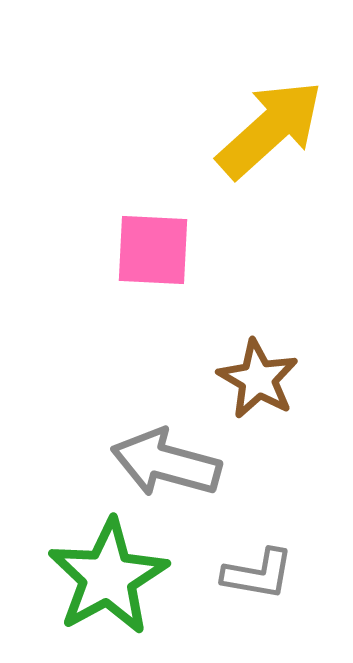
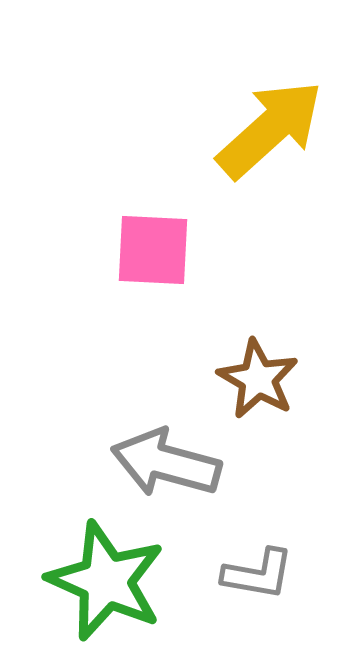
green star: moved 2 px left, 4 px down; rotated 19 degrees counterclockwise
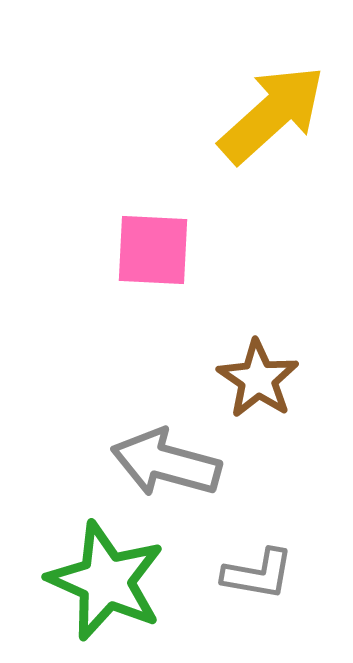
yellow arrow: moved 2 px right, 15 px up
brown star: rotated 4 degrees clockwise
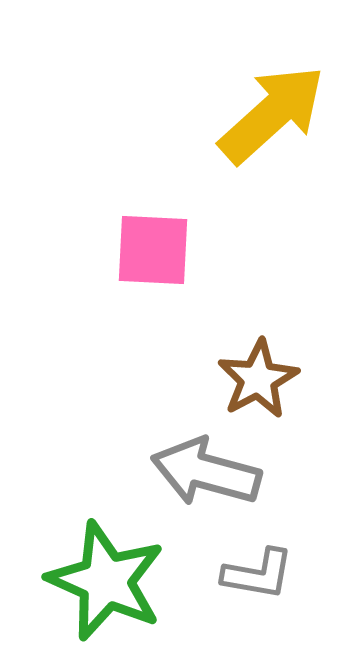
brown star: rotated 10 degrees clockwise
gray arrow: moved 40 px right, 9 px down
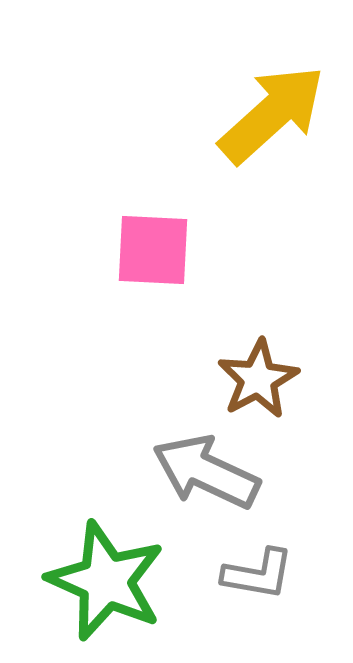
gray arrow: rotated 10 degrees clockwise
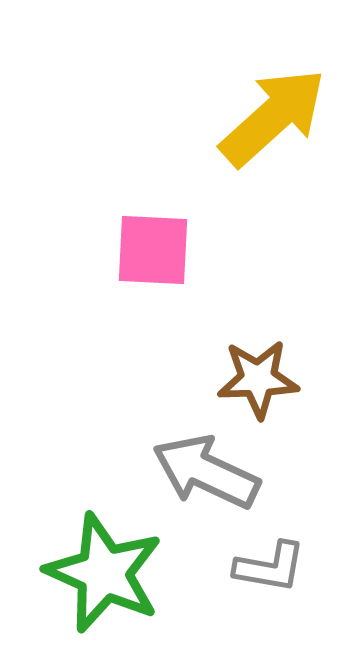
yellow arrow: moved 1 px right, 3 px down
brown star: rotated 26 degrees clockwise
gray L-shape: moved 12 px right, 7 px up
green star: moved 2 px left, 8 px up
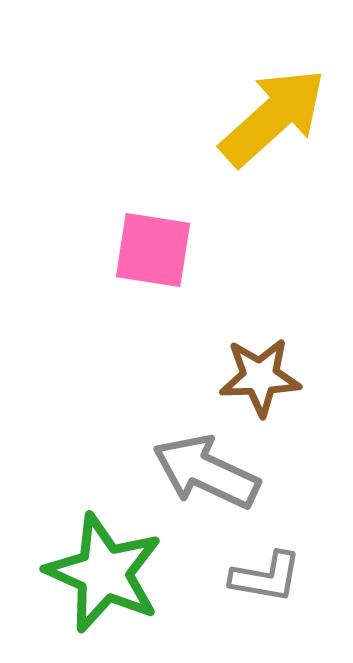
pink square: rotated 6 degrees clockwise
brown star: moved 2 px right, 2 px up
gray L-shape: moved 4 px left, 10 px down
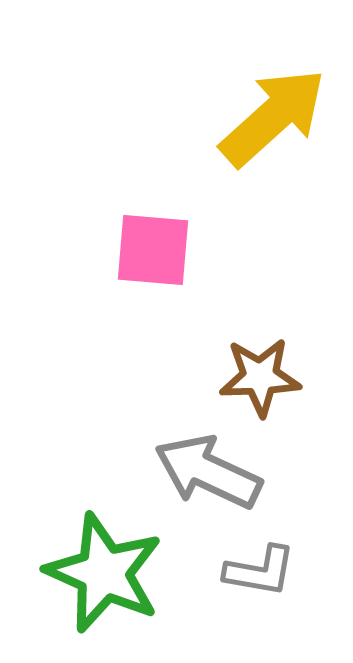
pink square: rotated 4 degrees counterclockwise
gray arrow: moved 2 px right
gray L-shape: moved 6 px left, 6 px up
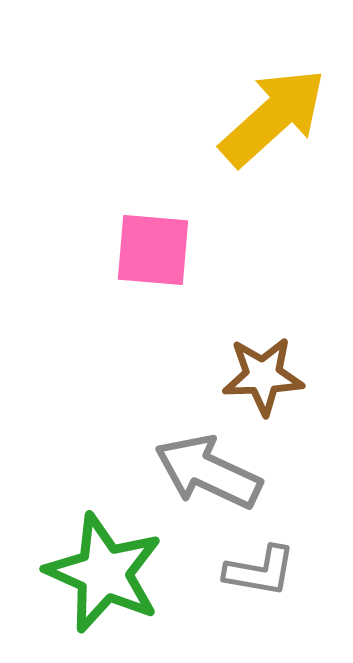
brown star: moved 3 px right, 1 px up
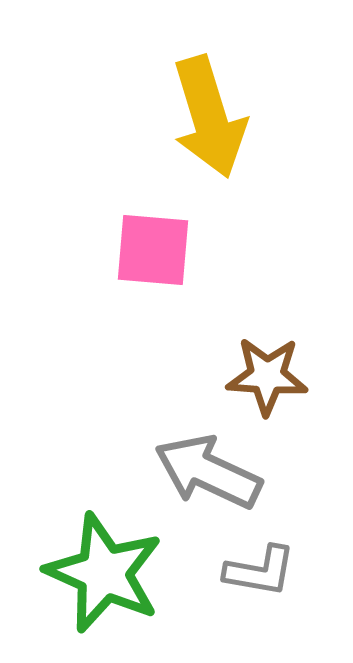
yellow arrow: moved 64 px left; rotated 115 degrees clockwise
brown star: moved 4 px right; rotated 6 degrees clockwise
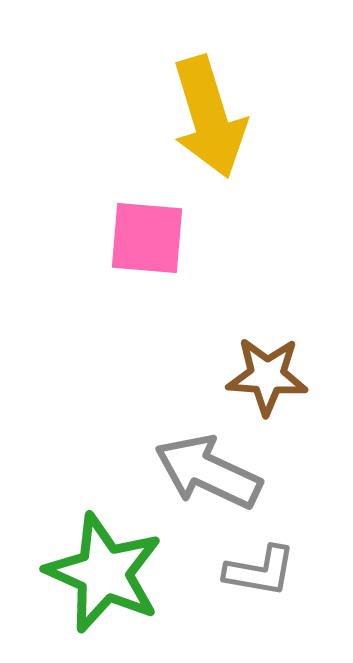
pink square: moved 6 px left, 12 px up
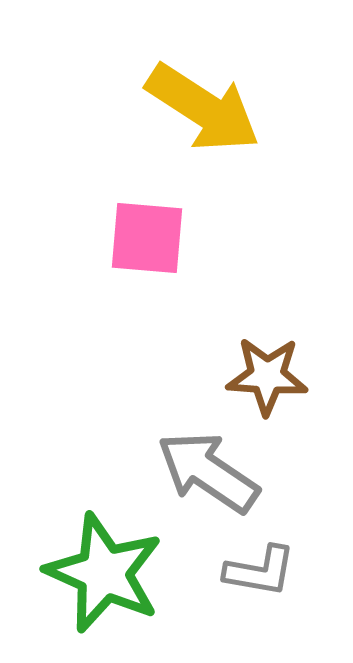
yellow arrow: moved 6 px left, 9 px up; rotated 40 degrees counterclockwise
gray arrow: rotated 9 degrees clockwise
